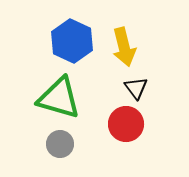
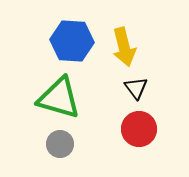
blue hexagon: rotated 21 degrees counterclockwise
red circle: moved 13 px right, 5 px down
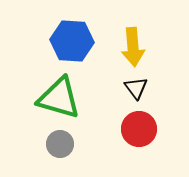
yellow arrow: moved 9 px right; rotated 9 degrees clockwise
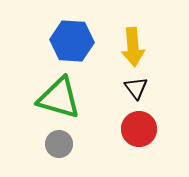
gray circle: moved 1 px left
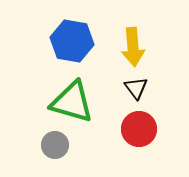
blue hexagon: rotated 6 degrees clockwise
green triangle: moved 13 px right, 4 px down
gray circle: moved 4 px left, 1 px down
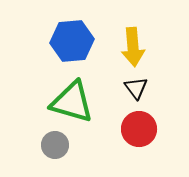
blue hexagon: rotated 15 degrees counterclockwise
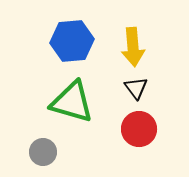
gray circle: moved 12 px left, 7 px down
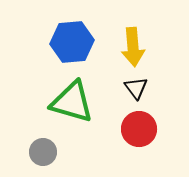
blue hexagon: moved 1 px down
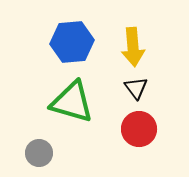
gray circle: moved 4 px left, 1 px down
